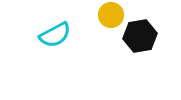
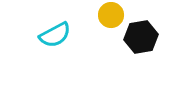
black hexagon: moved 1 px right, 1 px down
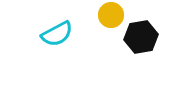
cyan semicircle: moved 2 px right, 1 px up
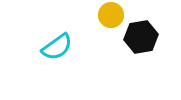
cyan semicircle: moved 13 px down; rotated 8 degrees counterclockwise
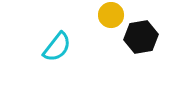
cyan semicircle: rotated 16 degrees counterclockwise
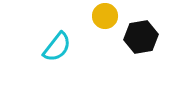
yellow circle: moved 6 px left, 1 px down
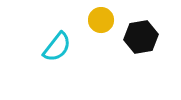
yellow circle: moved 4 px left, 4 px down
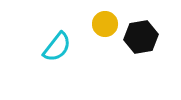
yellow circle: moved 4 px right, 4 px down
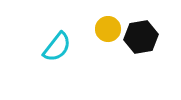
yellow circle: moved 3 px right, 5 px down
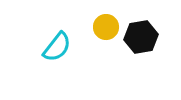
yellow circle: moved 2 px left, 2 px up
